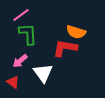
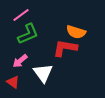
green L-shape: rotated 70 degrees clockwise
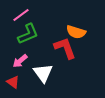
red L-shape: rotated 60 degrees clockwise
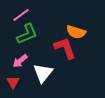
green L-shape: moved 1 px left
white triangle: rotated 15 degrees clockwise
red triangle: rotated 24 degrees clockwise
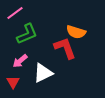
pink line: moved 6 px left, 2 px up
white triangle: rotated 25 degrees clockwise
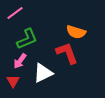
green L-shape: moved 5 px down
red L-shape: moved 2 px right, 5 px down
pink arrow: rotated 14 degrees counterclockwise
red triangle: moved 1 px up
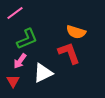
red L-shape: moved 2 px right
